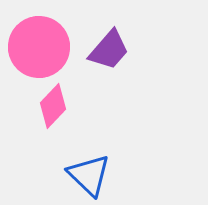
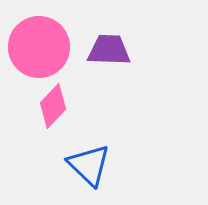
purple trapezoid: rotated 129 degrees counterclockwise
blue triangle: moved 10 px up
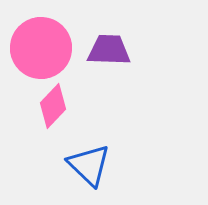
pink circle: moved 2 px right, 1 px down
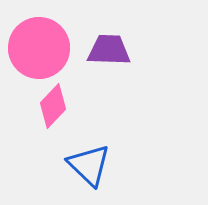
pink circle: moved 2 px left
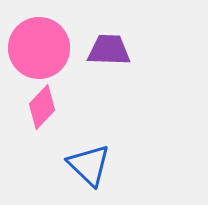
pink diamond: moved 11 px left, 1 px down
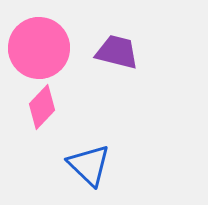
purple trapezoid: moved 8 px right, 2 px down; rotated 12 degrees clockwise
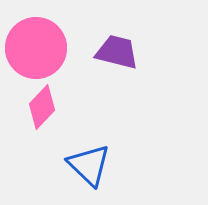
pink circle: moved 3 px left
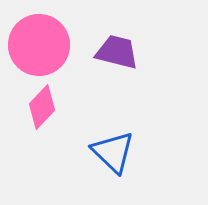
pink circle: moved 3 px right, 3 px up
blue triangle: moved 24 px right, 13 px up
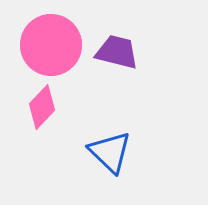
pink circle: moved 12 px right
blue triangle: moved 3 px left
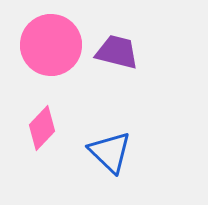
pink diamond: moved 21 px down
